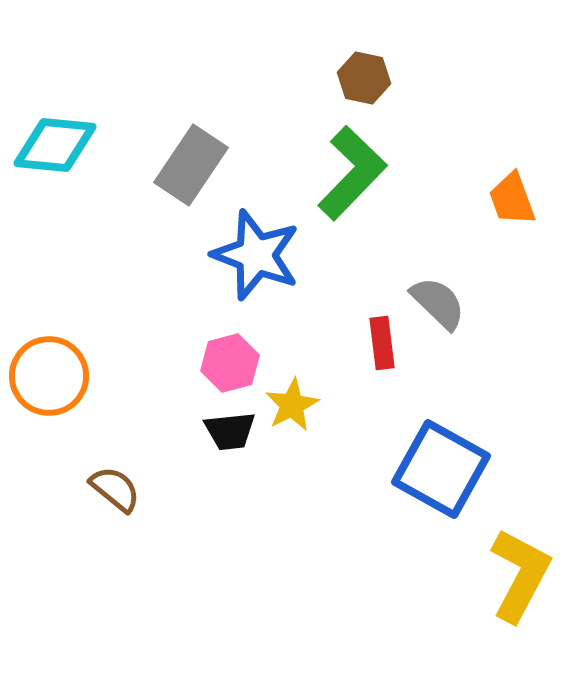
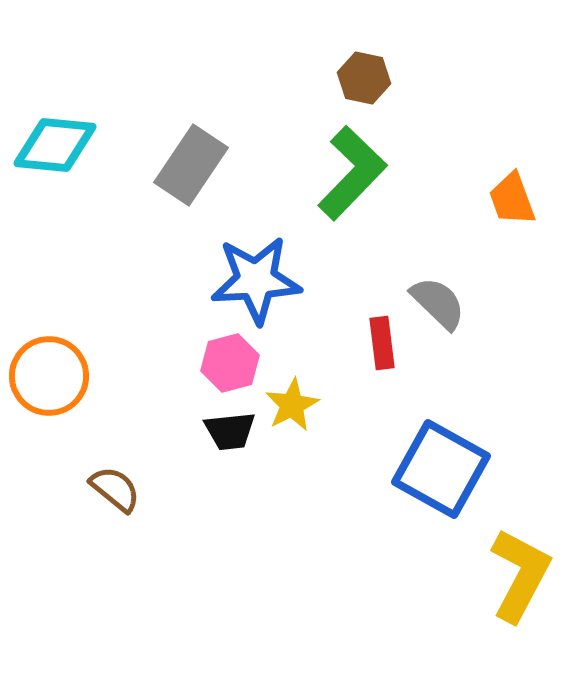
blue star: moved 25 px down; rotated 24 degrees counterclockwise
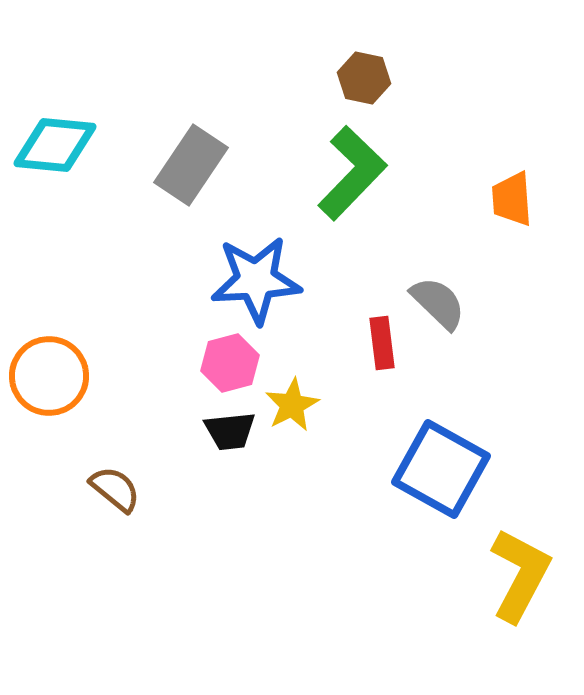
orange trapezoid: rotated 16 degrees clockwise
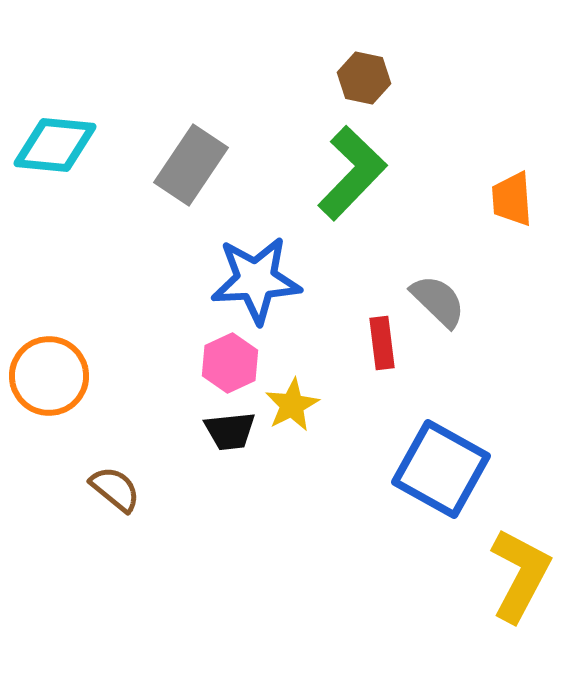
gray semicircle: moved 2 px up
pink hexagon: rotated 10 degrees counterclockwise
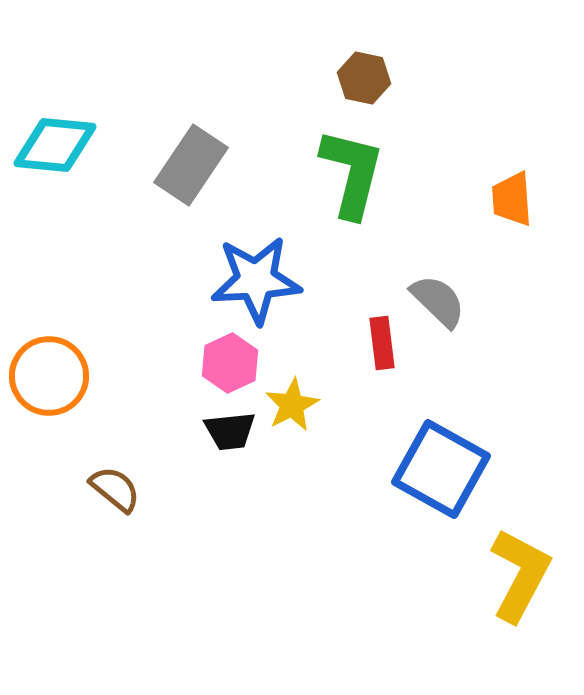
green L-shape: rotated 30 degrees counterclockwise
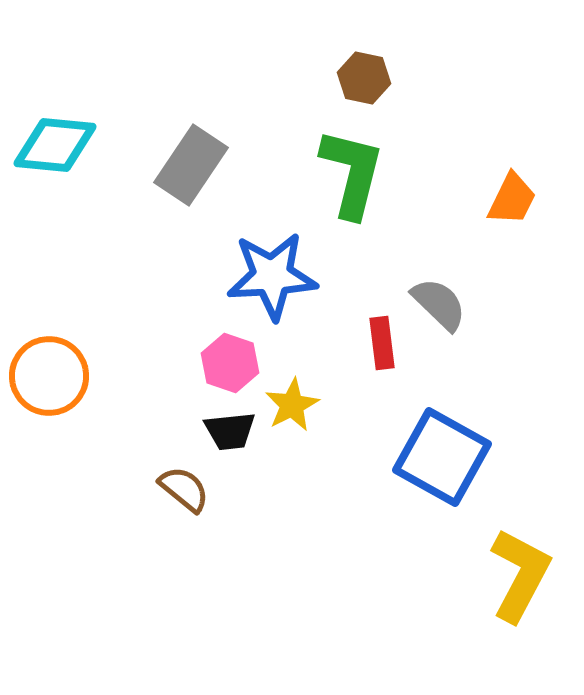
orange trapezoid: rotated 150 degrees counterclockwise
blue star: moved 16 px right, 4 px up
gray semicircle: moved 1 px right, 3 px down
pink hexagon: rotated 16 degrees counterclockwise
blue square: moved 1 px right, 12 px up
brown semicircle: moved 69 px right
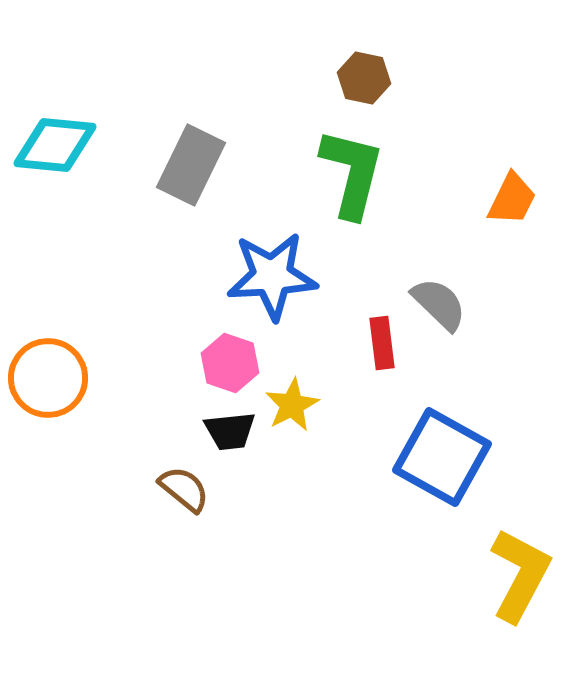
gray rectangle: rotated 8 degrees counterclockwise
orange circle: moved 1 px left, 2 px down
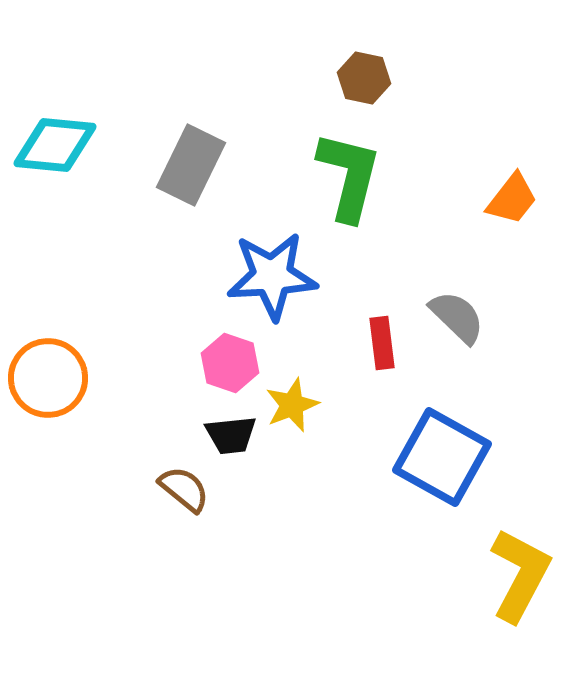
green L-shape: moved 3 px left, 3 px down
orange trapezoid: rotated 12 degrees clockwise
gray semicircle: moved 18 px right, 13 px down
yellow star: rotated 6 degrees clockwise
black trapezoid: moved 1 px right, 4 px down
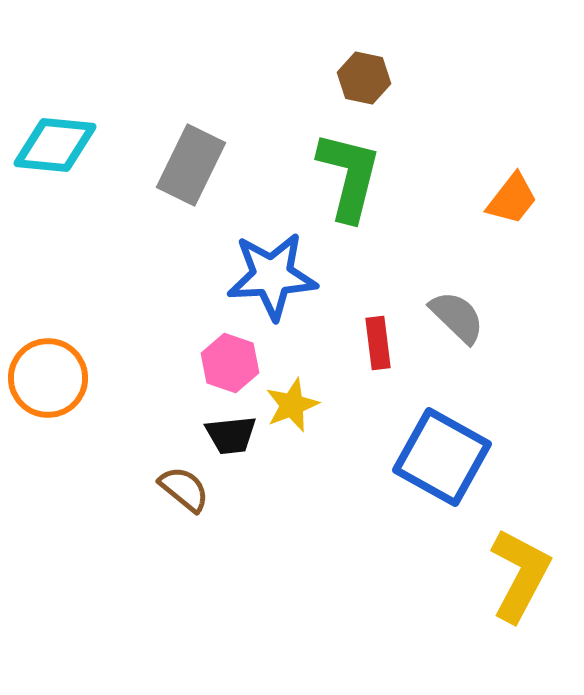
red rectangle: moved 4 px left
